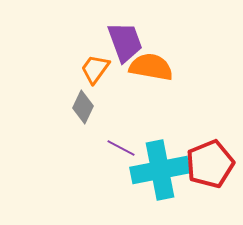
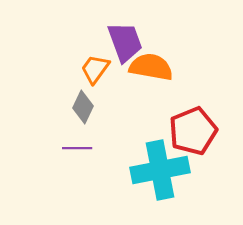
purple line: moved 44 px left; rotated 28 degrees counterclockwise
red pentagon: moved 17 px left, 33 px up
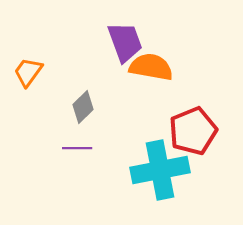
orange trapezoid: moved 67 px left, 3 px down
gray diamond: rotated 20 degrees clockwise
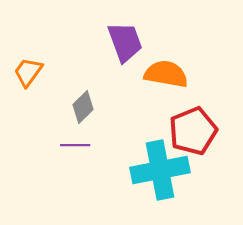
orange semicircle: moved 15 px right, 7 px down
purple line: moved 2 px left, 3 px up
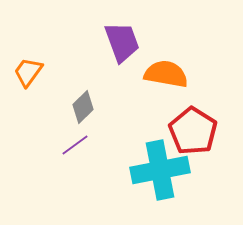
purple trapezoid: moved 3 px left
red pentagon: rotated 18 degrees counterclockwise
purple line: rotated 36 degrees counterclockwise
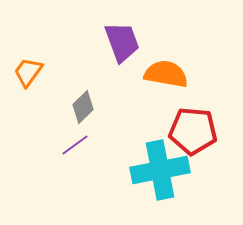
red pentagon: rotated 27 degrees counterclockwise
